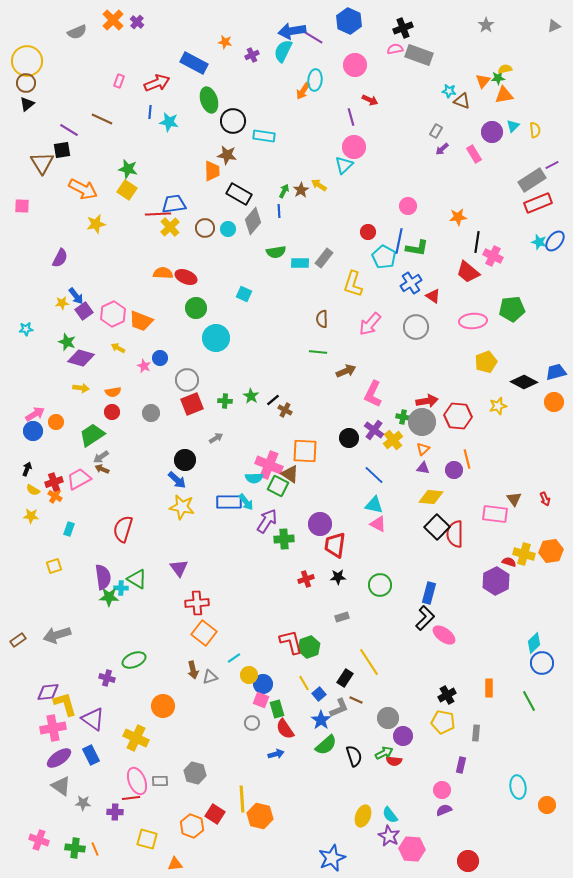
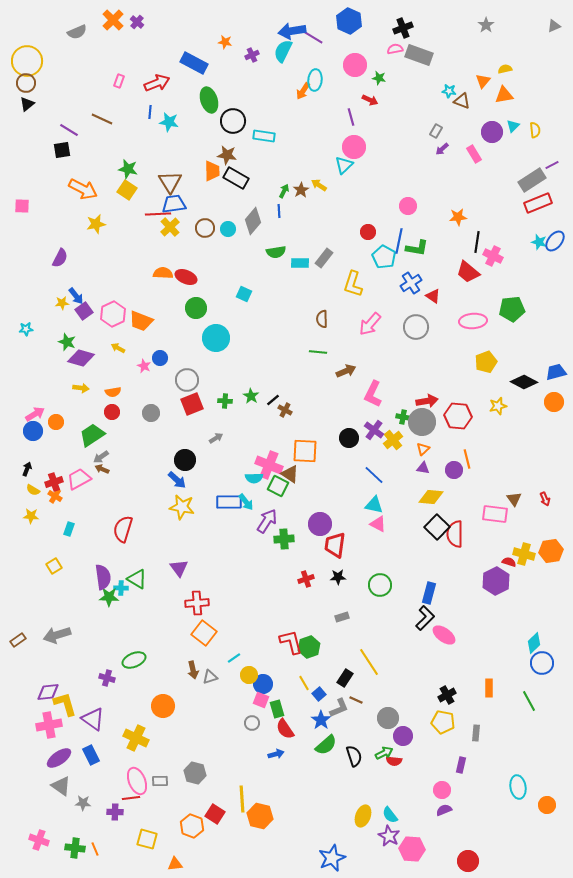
green star at (498, 78): moved 119 px left; rotated 16 degrees clockwise
brown triangle at (42, 163): moved 128 px right, 19 px down
black rectangle at (239, 194): moved 3 px left, 16 px up
yellow square at (54, 566): rotated 14 degrees counterclockwise
pink cross at (53, 728): moved 4 px left, 3 px up
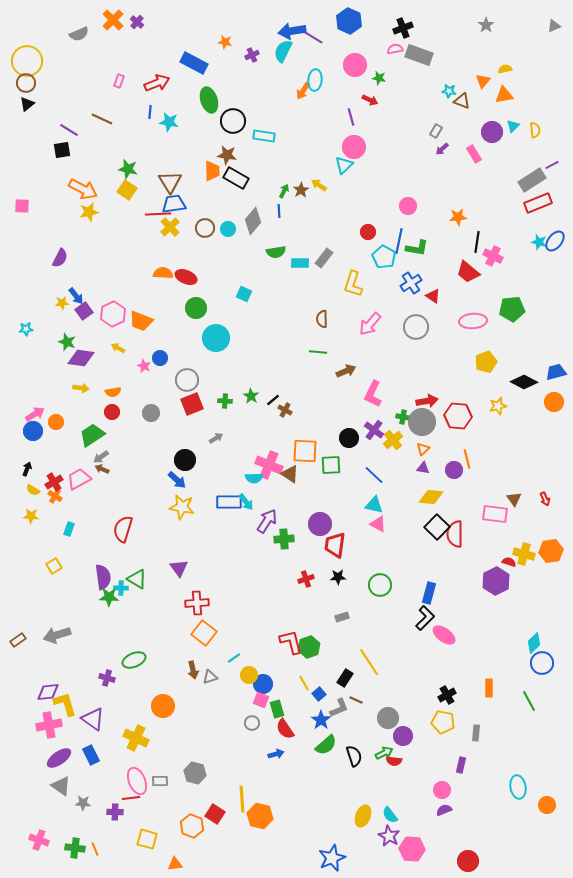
gray semicircle at (77, 32): moved 2 px right, 2 px down
yellow star at (96, 224): moved 7 px left, 12 px up
purple diamond at (81, 358): rotated 8 degrees counterclockwise
red cross at (54, 482): rotated 12 degrees counterclockwise
green square at (278, 486): moved 53 px right, 21 px up; rotated 30 degrees counterclockwise
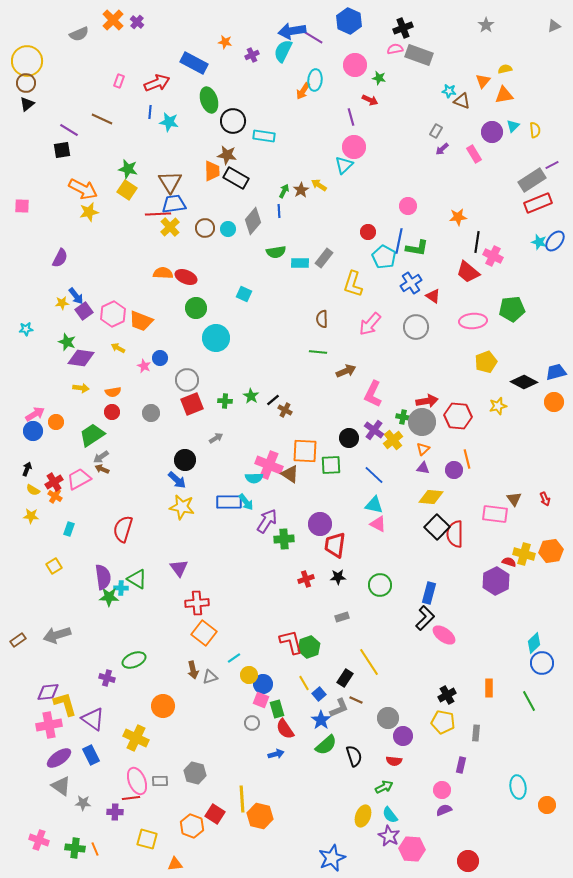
green arrow at (384, 753): moved 34 px down
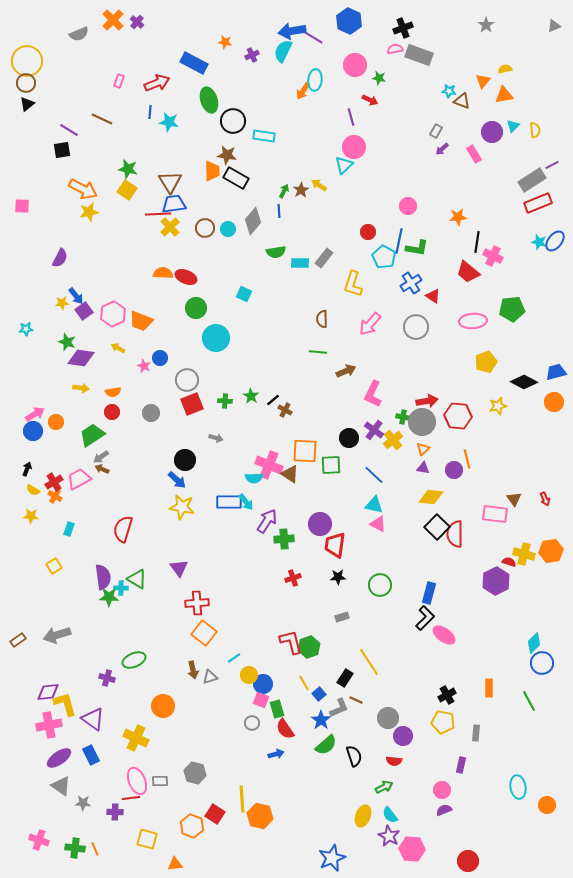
gray arrow at (216, 438): rotated 48 degrees clockwise
red cross at (306, 579): moved 13 px left, 1 px up
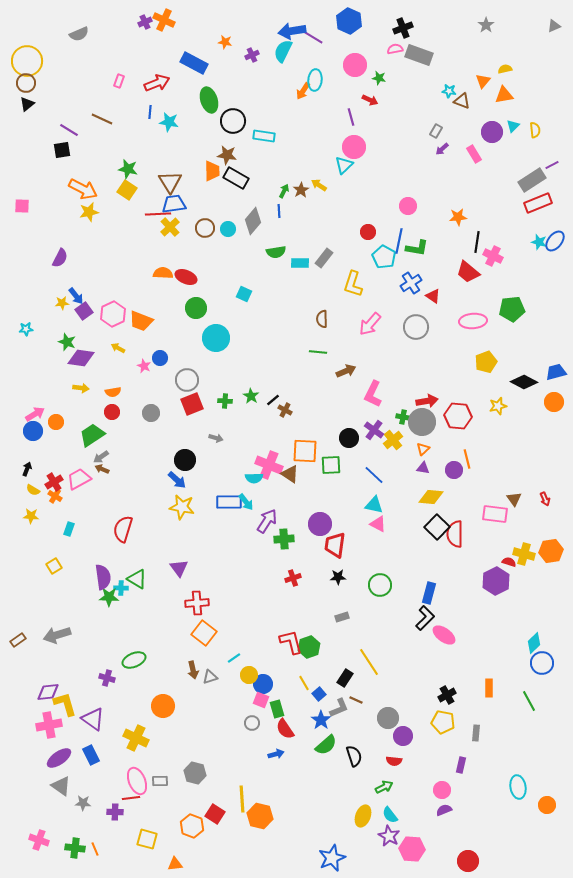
orange cross at (113, 20): moved 51 px right; rotated 20 degrees counterclockwise
purple cross at (137, 22): moved 8 px right; rotated 24 degrees clockwise
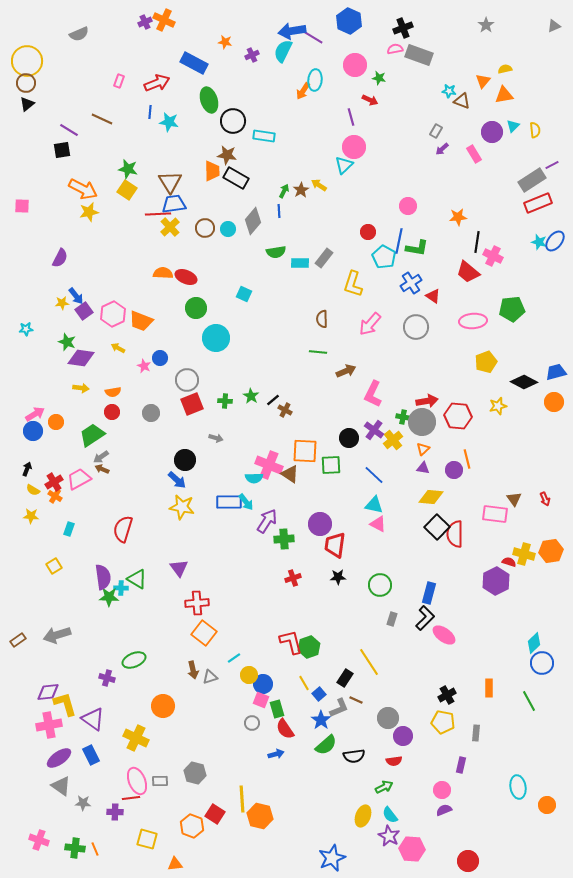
gray rectangle at (342, 617): moved 50 px right, 2 px down; rotated 56 degrees counterclockwise
black semicircle at (354, 756): rotated 100 degrees clockwise
red semicircle at (394, 761): rotated 14 degrees counterclockwise
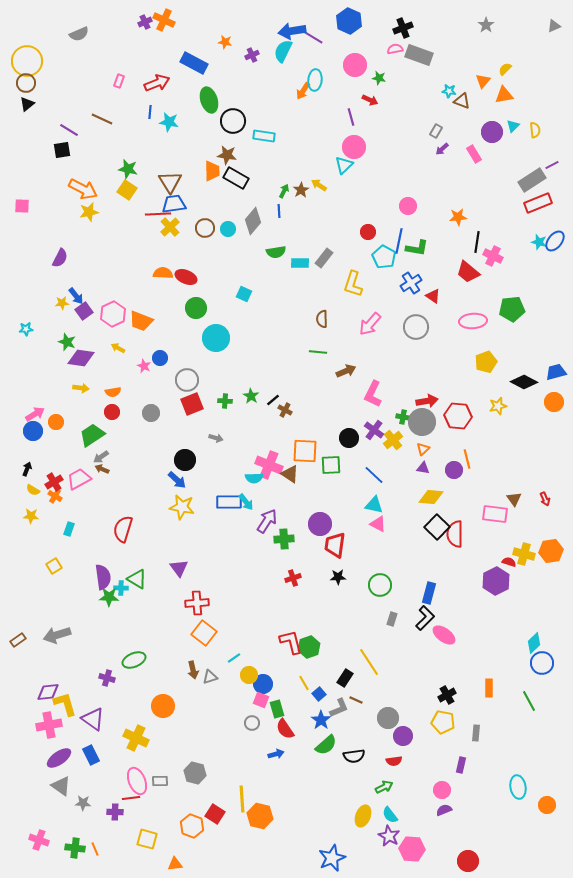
yellow semicircle at (505, 69): rotated 32 degrees counterclockwise
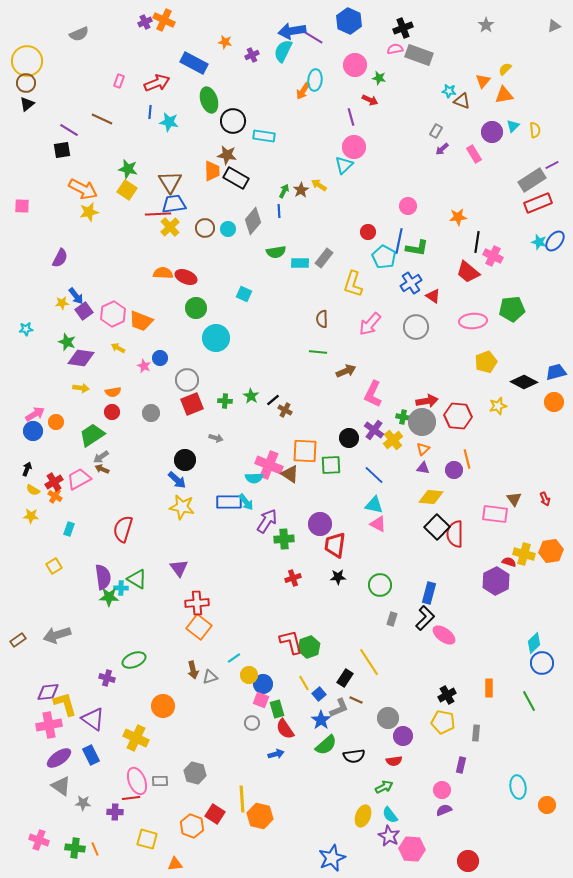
orange square at (204, 633): moved 5 px left, 6 px up
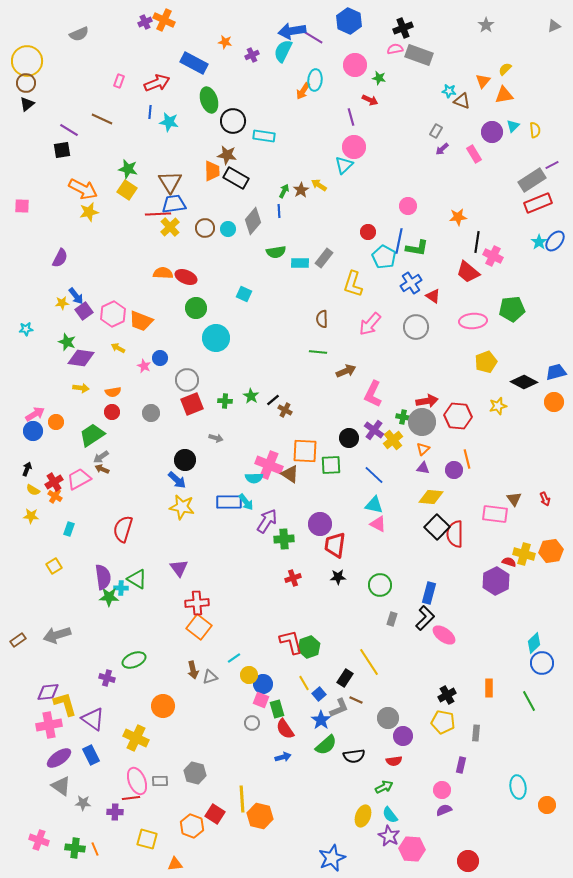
cyan star at (539, 242): rotated 21 degrees clockwise
blue arrow at (276, 754): moved 7 px right, 3 px down
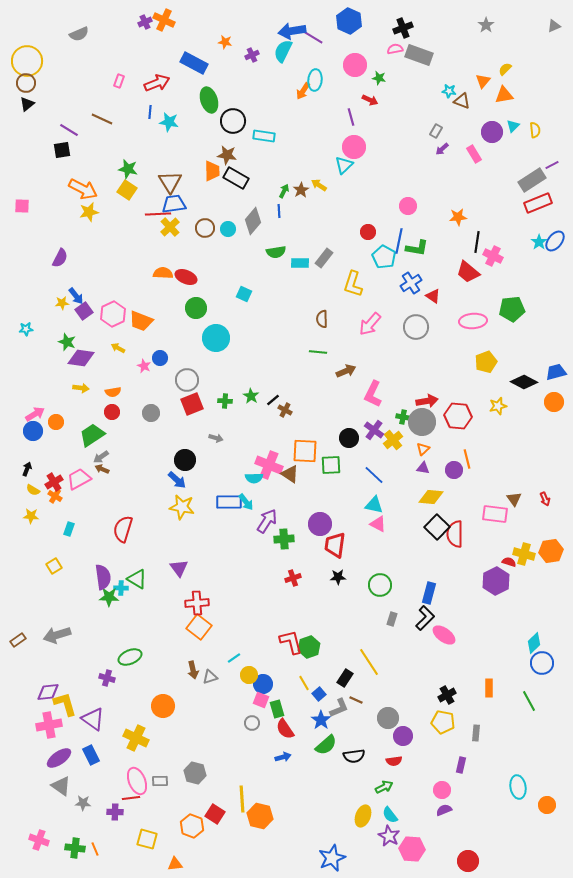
green ellipse at (134, 660): moved 4 px left, 3 px up
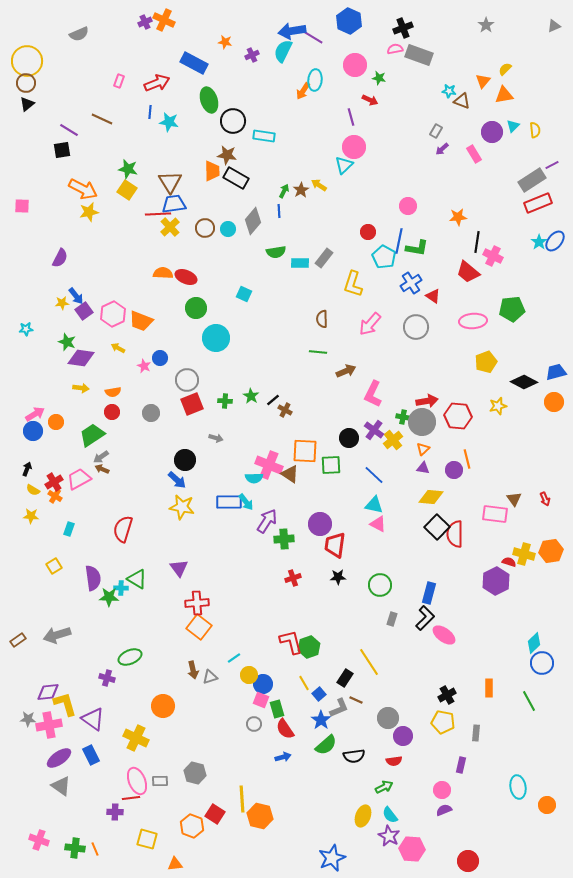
purple semicircle at (103, 577): moved 10 px left, 1 px down
gray circle at (252, 723): moved 2 px right, 1 px down
gray star at (83, 803): moved 55 px left, 84 px up
